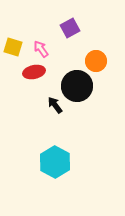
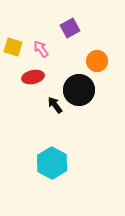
orange circle: moved 1 px right
red ellipse: moved 1 px left, 5 px down
black circle: moved 2 px right, 4 px down
cyan hexagon: moved 3 px left, 1 px down
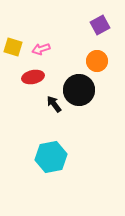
purple square: moved 30 px right, 3 px up
pink arrow: rotated 72 degrees counterclockwise
black arrow: moved 1 px left, 1 px up
cyan hexagon: moved 1 px left, 6 px up; rotated 20 degrees clockwise
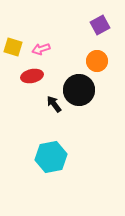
red ellipse: moved 1 px left, 1 px up
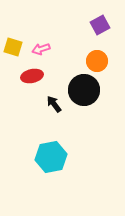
black circle: moved 5 px right
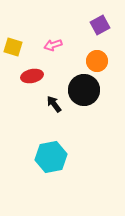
pink arrow: moved 12 px right, 4 px up
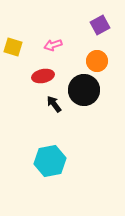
red ellipse: moved 11 px right
cyan hexagon: moved 1 px left, 4 px down
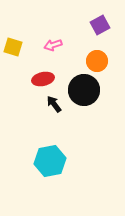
red ellipse: moved 3 px down
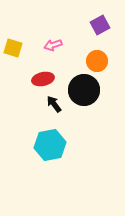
yellow square: moved 1 px down
cyan hexagon: moved 16 px up
